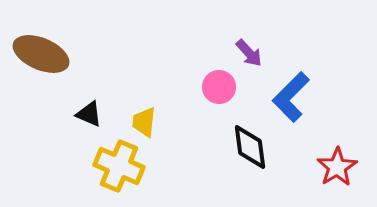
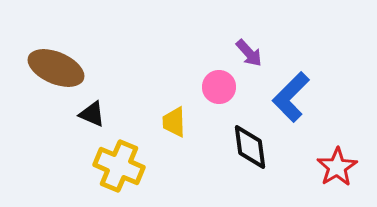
brown ellipse: moved 15 px right, 14 px down
black triangle: moved 3 px right
yellow trapezoid: moved 30 px right; rotated 8 degrees counterclockwise
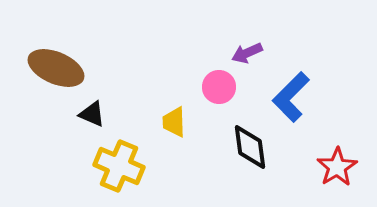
purple arrow: moved 2 px left; rotated 108 degrees clockwise
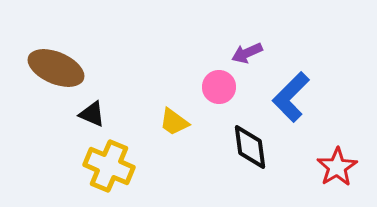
yellow trapezoid: rotated 52 degrees counterclockwise
yellow cross: moved 10 px left
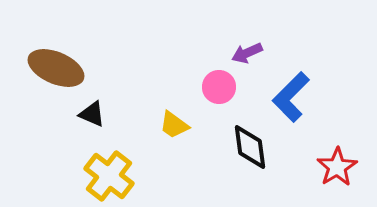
yellow trapezoid: moved 3 px down
yellow cross: moved 10 px down; rotated 15 degrees clockwise
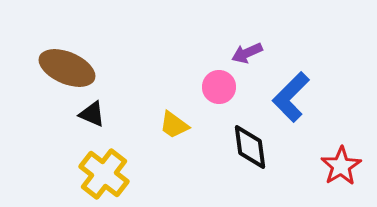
brown ellipse: moved 11 px right
red star: moved 4 px right, 1 px up
yellow cross: moved 5 px left, 2 px up
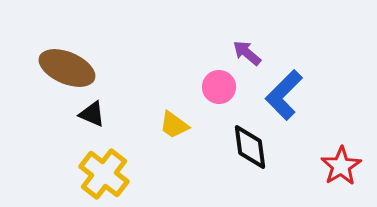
purple arrow: rotated 64 degrees clockwise
blue L-shape: moved 7 px left, 2 px up
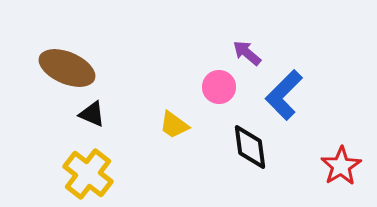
yellow cross: moved 16 px left
